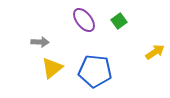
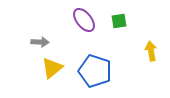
green square: rotated 28 degrees clockwise
yellow arrow: moved 4 px left, 1 px up; rotated 66 degrees counterclockwise
blue pentagon: rotated 12 degrees clockwise
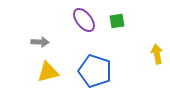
green square: moved 2 px left
yellow arrow: moved 6 px right, 3 px down
yellow triangle: moved 4 px left, 4 px down; rotated 25 degrees clockwise
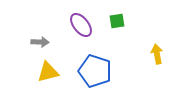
purple ellipse: moved 3 px left, 5 px down
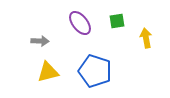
purple ellipse: moved 1 px left, 2 px up
gray arrow: moved 1 px up
yellow arrow: moved 11 px left, 16 px up
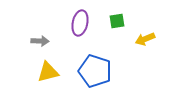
purple ellipse: rotated 50 degrees clockwise
yellow arrow: moved 1 px left, 1 px down; rotated 102 degrees counterclockwise
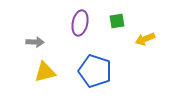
gray arrow: moved 5 px left, 1 px down
yellow triangle: moved 3 px left
